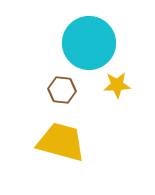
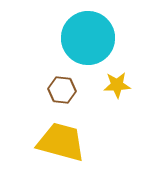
cyan circle: moved 1 px left, 5 px up
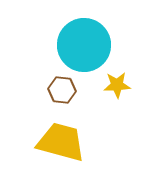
cyan circle: moved 4 px left, 7 px down
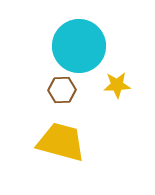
cyan circle: moved 5 px left, 1 px down
brown hexagon: rotated 8 degrees counterclockwise
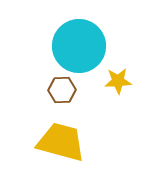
yellow star: moved 1 px right, 4 px up
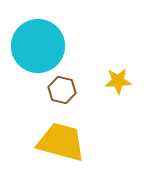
cyan circle: moved 41 px left
brown hexagon: rotated 16 degrees clockwise
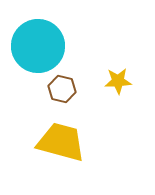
brown hexagon: moved 1 px up
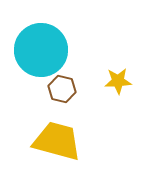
cyan circle: moved 3 px right, 4 px down
yellow trapezoid: moved 4 px left, 1 px up
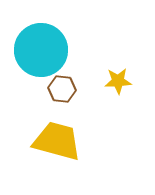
brown hexagon: rotated 8 degrees counterclockwise
